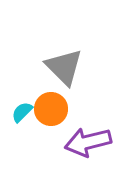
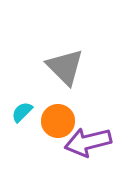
gray triangle: moved 1 px right
orange circle: moved 7 px right, 12 px down
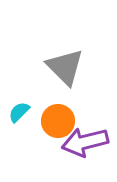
cyan semicircle: moved 3 px left
purple arrow: moved 3 px left
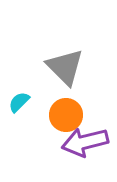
cyan semicircle: moved 10 px up
orange circle: moved 8 px right, 6 px up
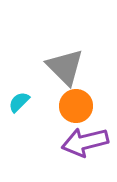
orange circle: moved 10 px right, 9 px up
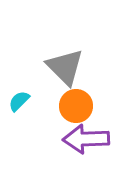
cyan semicircle: moved 1 px up
purple arrow: moved 1 px right, 3 px up; rotated 12 degrees clockwise
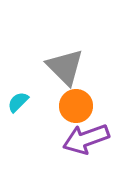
cyan semicircle: moved 1 px left, 1 px down
purple arrow: rotated 18 degrees counterclockwise
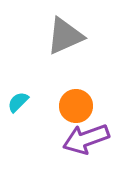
gray triangle: moved 31 px up; rotated 51 degrees clockwise
